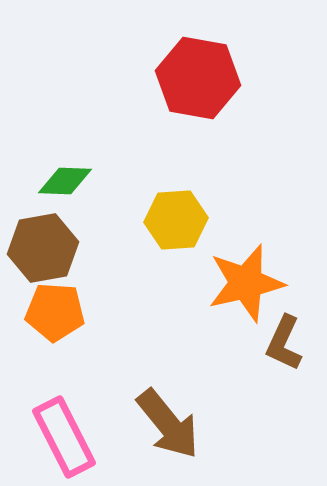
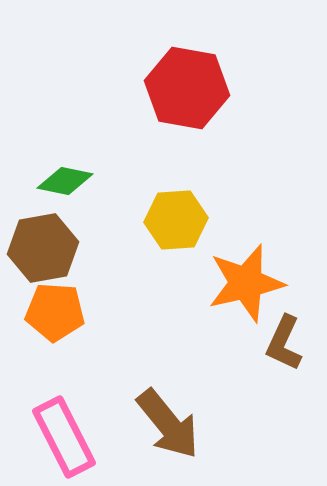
red hexagon: moved 11 px left, 10 px down
green diamond: rotated 10 degrees clockwise
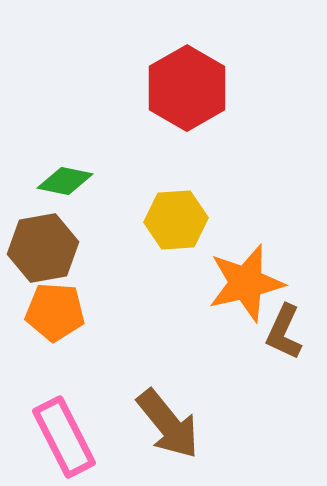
red hexagon: rotated 20 degrees clockwise
brown L-shape: moved 11 px up
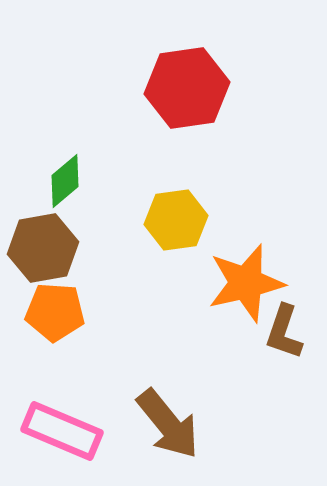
red hexagon: rotated 22 degrees clockwise
green diamond: rotated 52 degrees counterclockwise
yellow hexagon: rotated 4 degrees counterclockwise
brown L-shape: rotated 6 degrees counterclockwise
pink rectangle: moved 2 px left, 6 px up; rotated 40 degrees counterclockwise
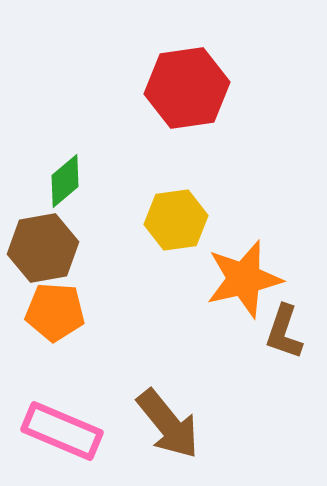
orange star: moved 2 px left, 4 px up
